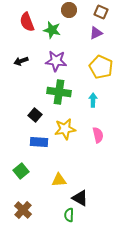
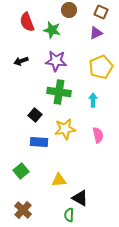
yellow pentagon: rotated 25 degrees clockwise
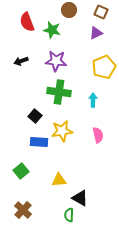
yellow pentagon: moved 3 px right
black square: moved 1 px down
yellow star: moved 3 px left, 2 px down
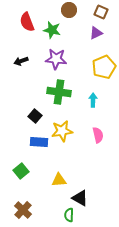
purple star: moved 2 px up
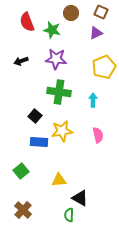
brown circle: moved 2 px right, 3 px down
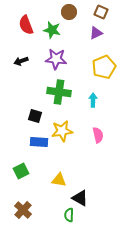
brown circle: moved 2 px left, 1 px up
red semicircle: moved 1 px left, 3 px down
black square: rotated 24 degrees counterclockwise
green square: rotated 14 degrees clockwise
yellow triangle: rotated 14 degrees clockwise
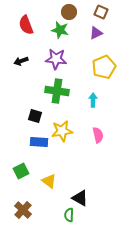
green star: moved 8 px right
green cross: moved 2 px left, 1 px up
yellow triangle: moved 10 px left, 1 px down; rotated 28 degrees clockwise
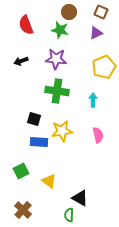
black square: moved 1 px left, 3 px down
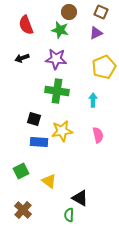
black arrow: moved 1 px right, 3 px up
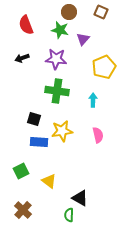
purple triangle: moved 13 px left, 6 px down; rotated 24 degrees counterclockwise
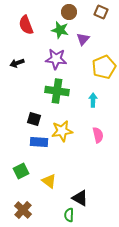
black arrow: moved 5 px left, 5 px down
